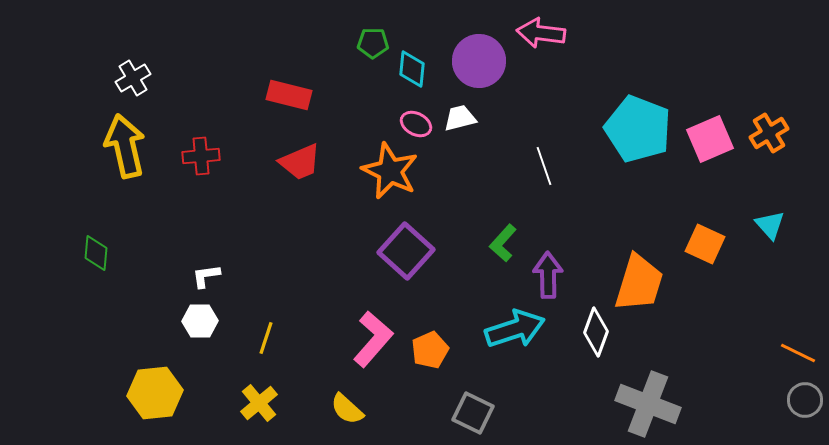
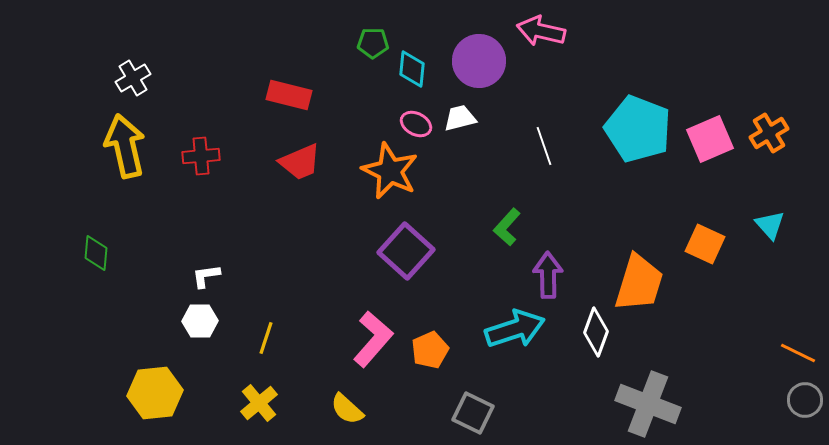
pink arrow: moved 2 px up; rotated 6 degrees clockwise
white line: moved 20 px up
green L-shape: moved 4 px right, 16 px up
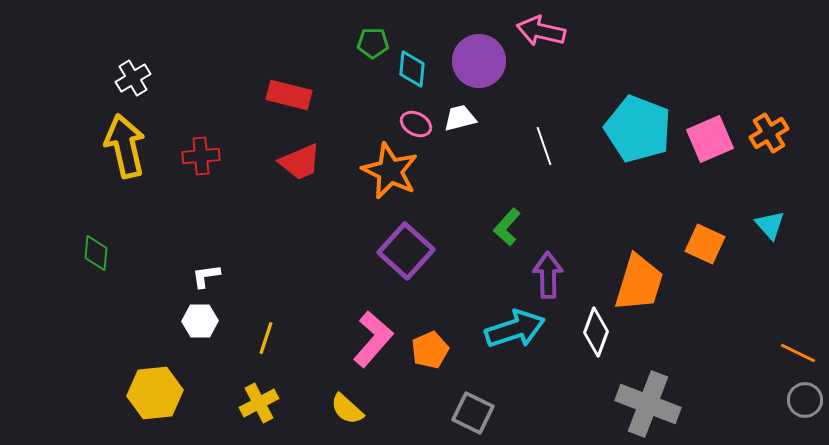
yellow cross: rotated 12 degrees clockwise
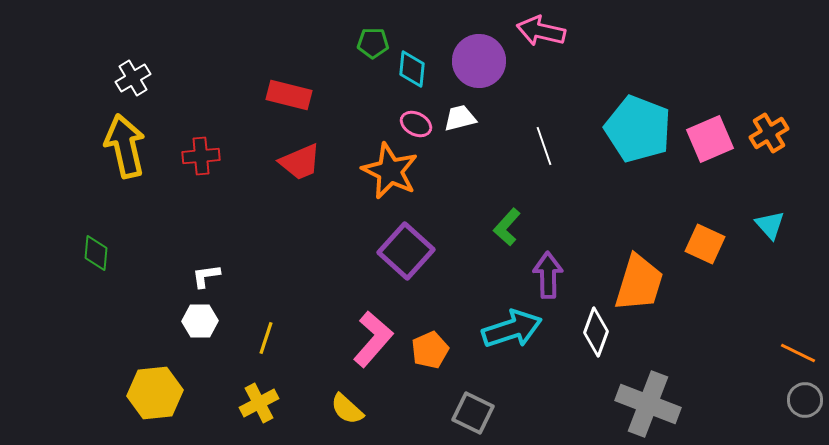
cyan arrow: moved 3 px left
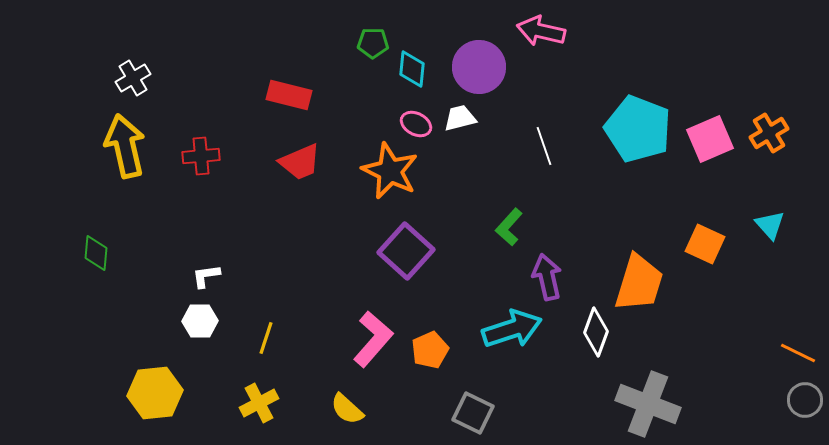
purple circle: moved 6 px down
green L-shape: moved 2 px right
purple arrow: moved 1 px left, 2 px down; rotated 12 degrees counterclockwise
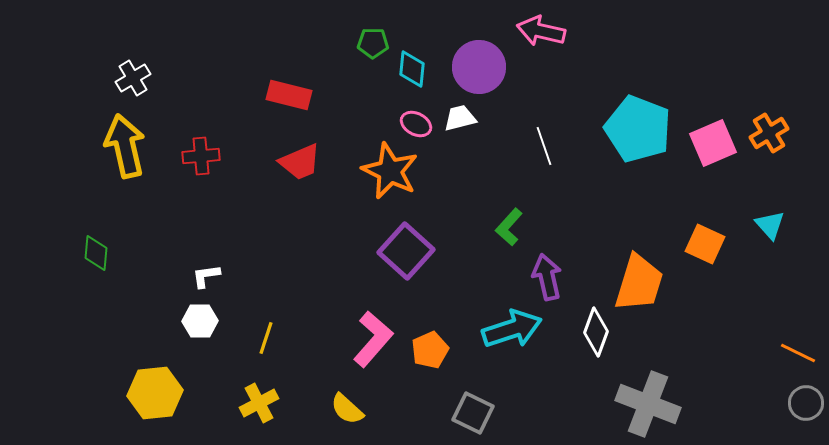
pink square: moved 3 px right, 4 px down
gray circle: moved 1 px right, 3 px down
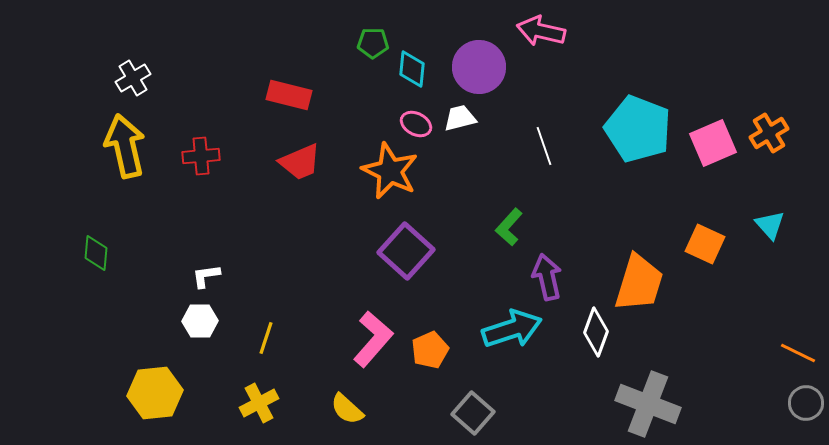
gray square: rotated 15 degrees clockwise
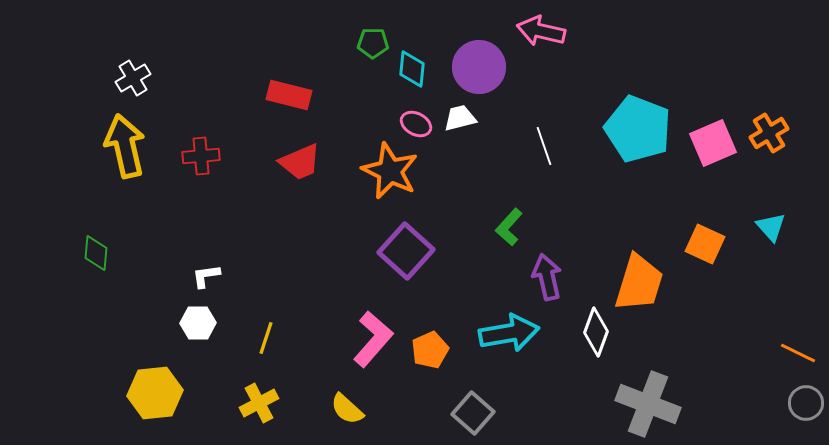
cyan triangle: moved 1 px right, 2 px down
white hexagon: moved 2 px left, 2 px down
cyan arrow: moved 3 px left, 4 px down; rotated 8 degrees clockwise
